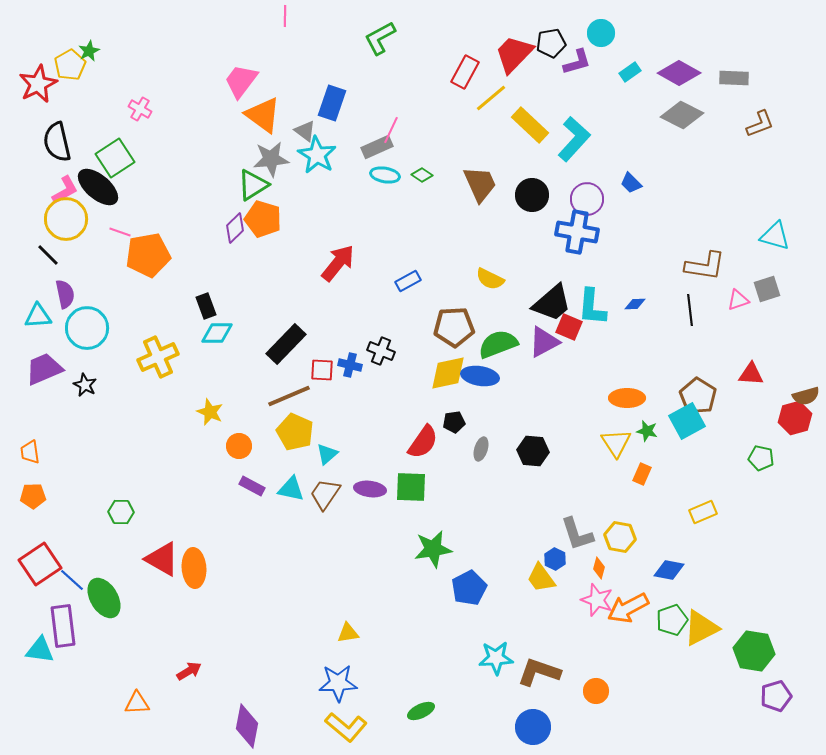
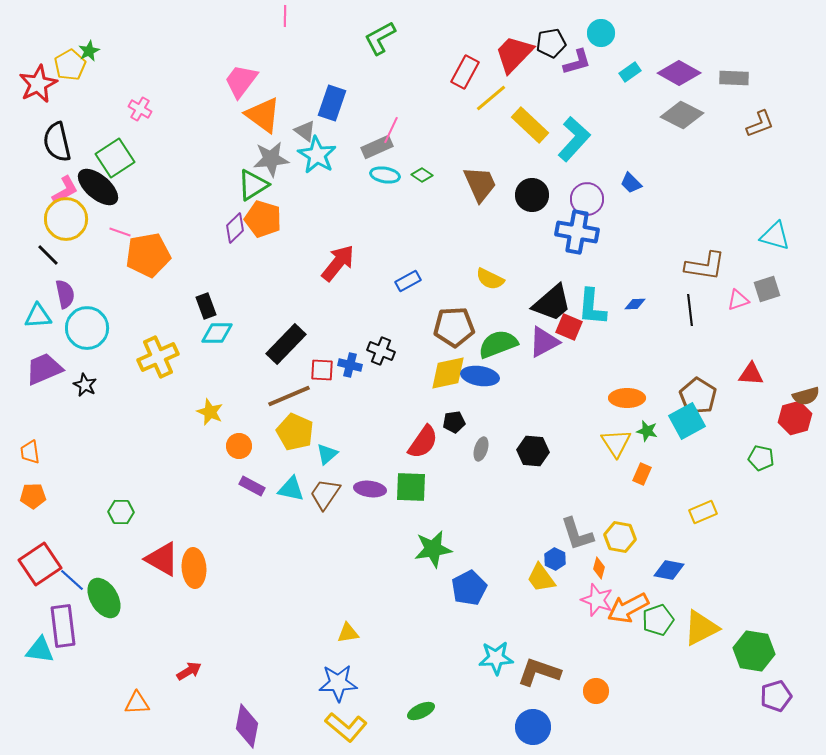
green pentagon at (672, 620): moved 14 px left
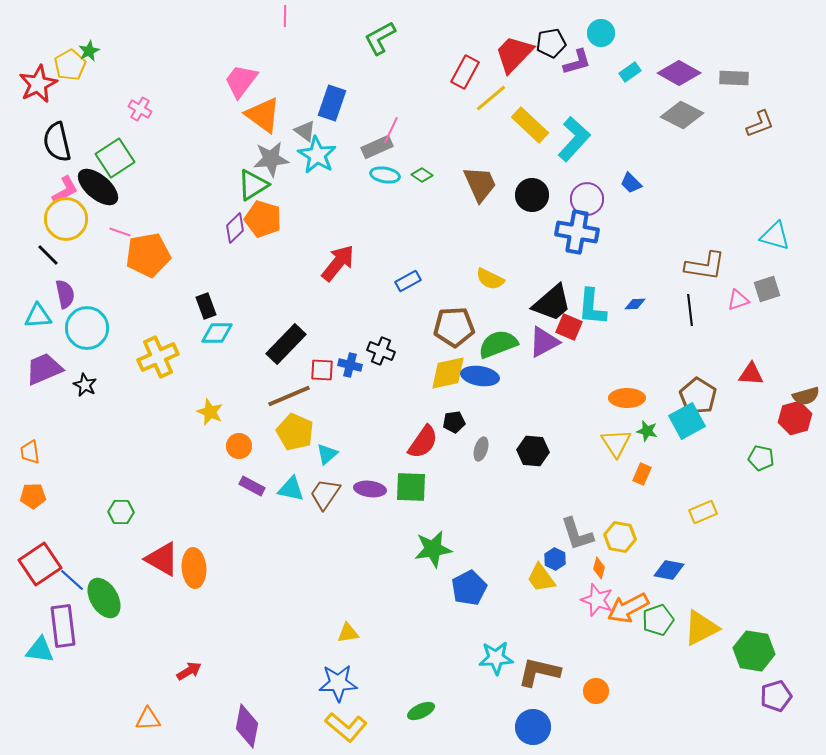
brown L-shape at (539, 672): rotated 6 degrees counterclockwise
orange triangle at (137, 703): moved 11 px right, 16 px down
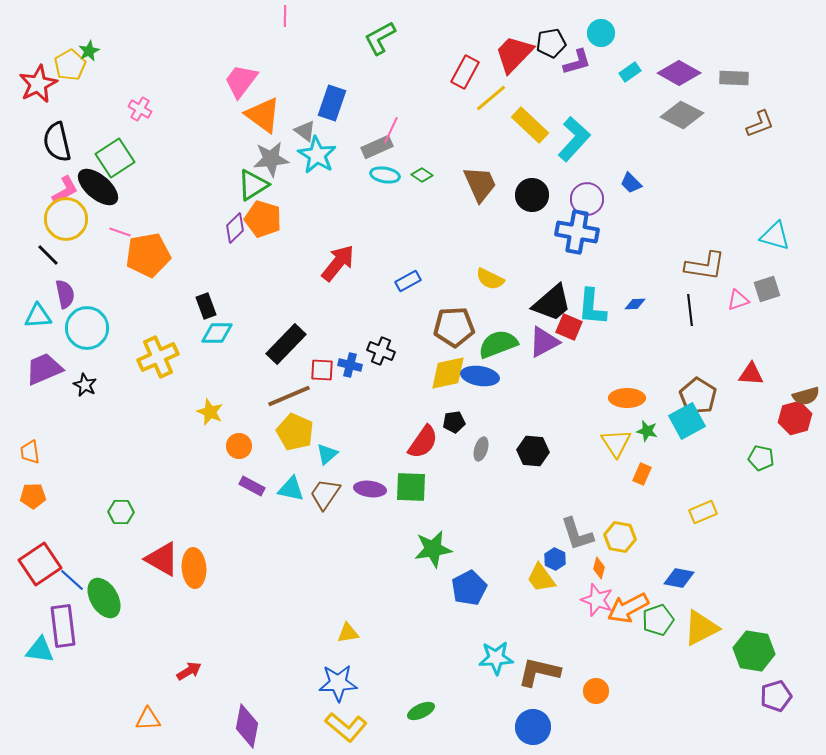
blue diamond at (669, 570): moved 10 px right, 8 px down
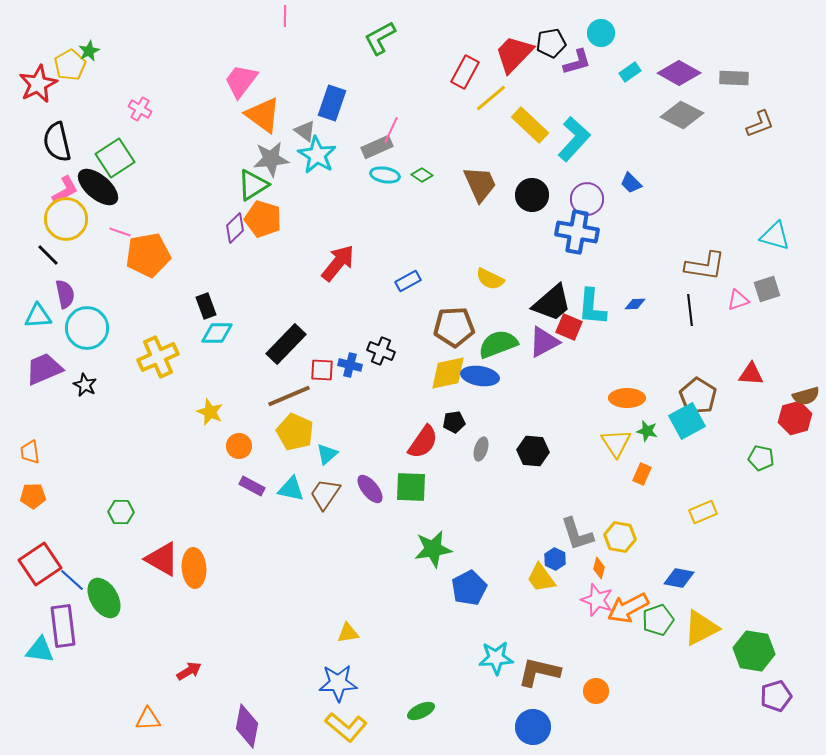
purple ellipse at (370, 489): rotated 44 degrees clockwise
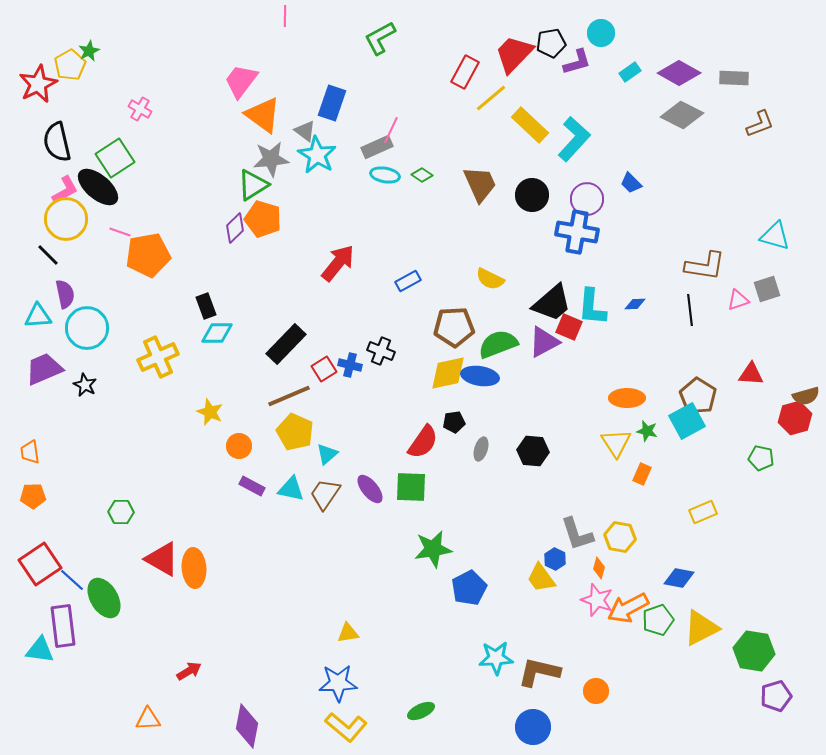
red square at (322, 370): moved 2 px right, 1 px up; rotated 35 degrees counterclockwise
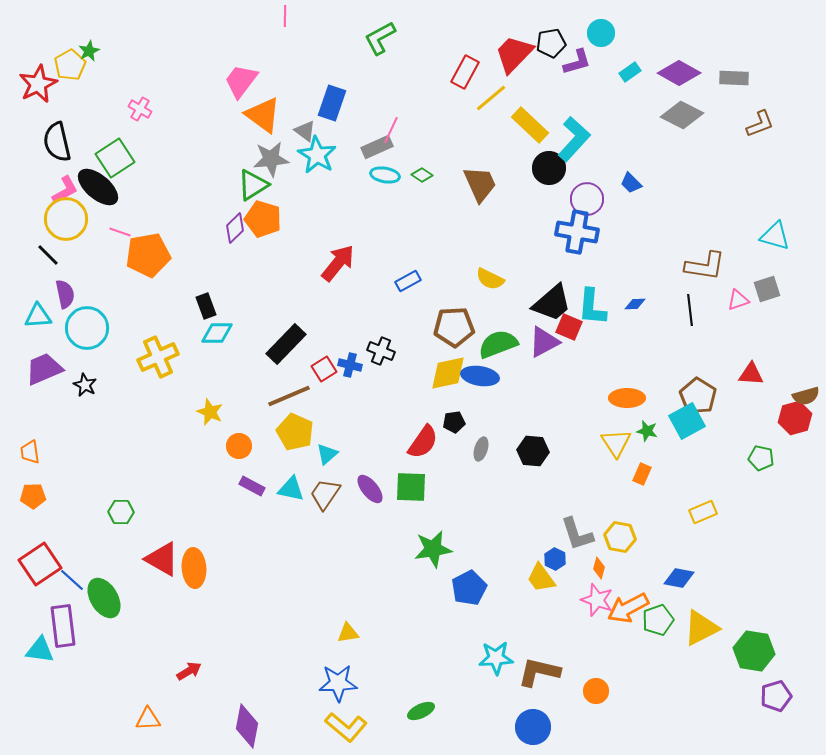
black circle at (532, 195): moved 17 px right, 27 px up
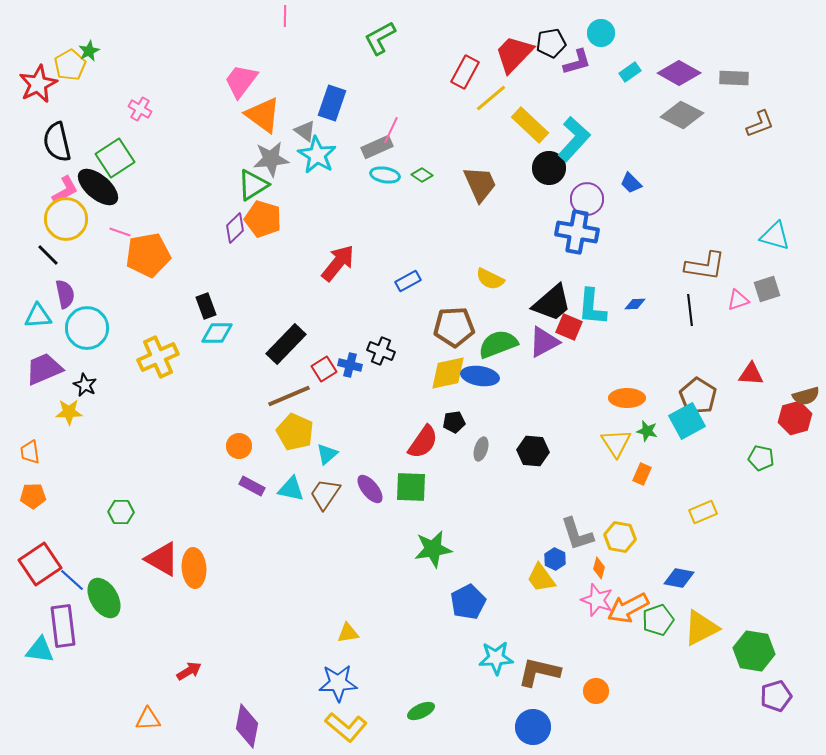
yellow star at (210, 412): moved 141 px left; rotated 24 degrees counterclockwise
blue pentagon at (469, 588): moved 1 px left, 14 px down
